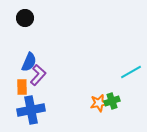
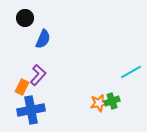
blue semicircle: moved 14 px right, 23 px up
orange rectangle: rotated 28 degrees clockwise
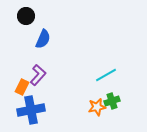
black circle: moved 1 px right, 2 px up
cyan line: moved 25 px left, 3 px down
orange star: moved 2 px left, 4 px down
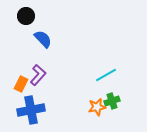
blue semicircle: rotated 66 degrees counterclockwise
orange rectangle: moved 1 px left, 3 px up
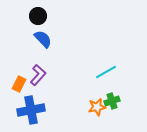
black circle: moved 12 px right
cyan line: moved 3 px up
orange rectangle: moved 2 px left
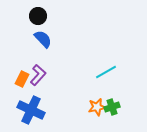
orange rectangle: moved 3 px right, 5 px up
green cross: moved 6 px down
blue cross: rotated 36 degrees clockwise
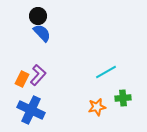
blue semicircle: moved 1 px left, 6 px up
green cross: moved 11 px right, 9 px up; rotated 14 degrees clockwise
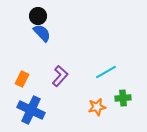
purple L-shape: moved 22 px right, 1 px down
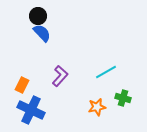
orange rectangle: moved 6 px down
green cross: rotated 21 degrees clockwise
